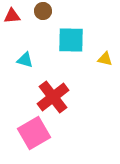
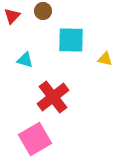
red triangle: rotated 42 degrees counterclockwise
pink square: moved 1 px right, 6 px down
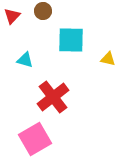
yellow triangle: moved 3 px right
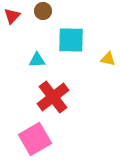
cyan triangle: moved 12 px right; rotated 18 degrees counterclockwise
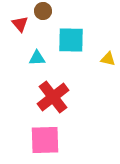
red triangle: moved 8 px right, 8 px down; rotated 24 degrees counterclockwise
cyan triangle: moved 2 px up
pink square: moved 10 px right, 1 px down; rotated 28 degrees clockwise
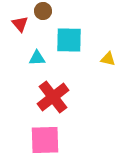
cyan square: moved 2 px left
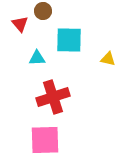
red cross: rotated 20 degrees clockwise
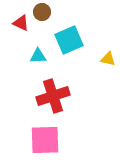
brown circle: moved 1 px left, 1 px down
red triangle: moved 1 px right, 1 px up; rotated 24 degrees counterclockwise
cyan square: rotated 24 degrees counterclockwise
cyan triangle: moved 1 px right, 2 px up
red cross: moved 1 px up
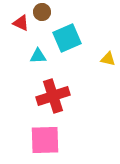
cyan square: moved 2 px left, 2 px up
